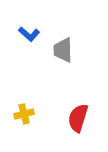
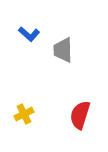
yellow cross: rotated 12 degrees counterclockwise
red semicircle: moved 2 px right, 3 px up
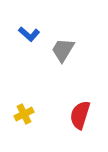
gray trapezoid: rotated 32 degrees clockwise
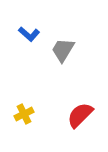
red semicircle: rotated 28 degrees clockwise
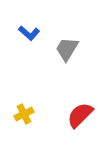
blue L-shape: moved 1 px up
gray trapezoid: moved 4 px right, 1 px up
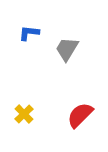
blue L-shape: rotated 145 degrees clockwise
yellow cross: rotated 18 degrees counterclockwise
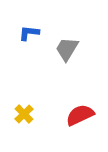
red semicircle: rotated 20 degrees clockwise
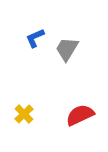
blue L-shape: moved 6 px right, 5 px down; rotated 30 degrees counterclockwise
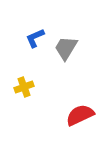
gray trapezoid: moved 1 px left, 1 px up
yellow cross: moved 27 px up; rotated 24 degrees clockwise
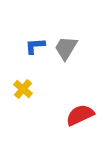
blue L-shape: moved 8 px down; rotated 20 degrees clockwise
yellow cross: moved 1 px left, 2 px down; rotated 30 degrees counterclockwise
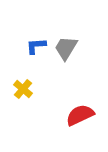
blue L-shape: moved 1 px right
